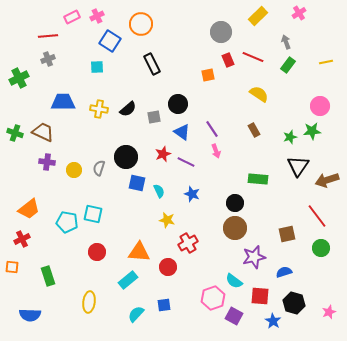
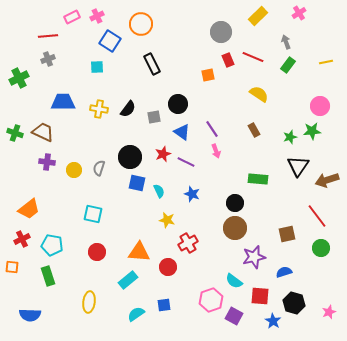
black semicircle at (128, 109): rotated 12 degrees counterclockwise
black circle at (126, 157): moved 4 px right
cyan pentagon at (67, 222): moved 15 px left, 23 px down
pink hexagon at (213, 298): moved 2 px left, 2 px down
cyan semicircle at (136, 314): rotated 12 degrees clockwise
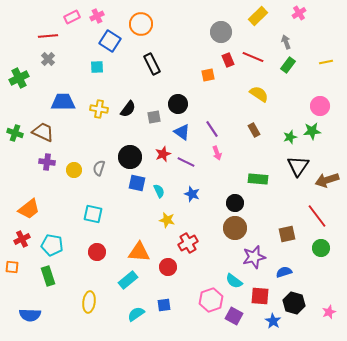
gray cross at (48, 59): rotated 24 degrees counterclockwise
pink arrow at (216, 151): moved 1 px right, 2 px down
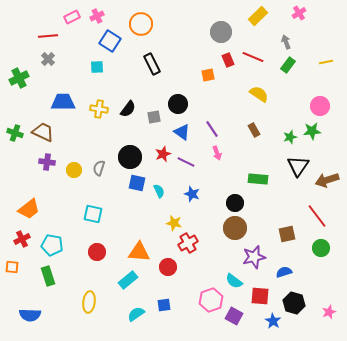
yellow star at (167, 220): moved 7 px right, 3 px down
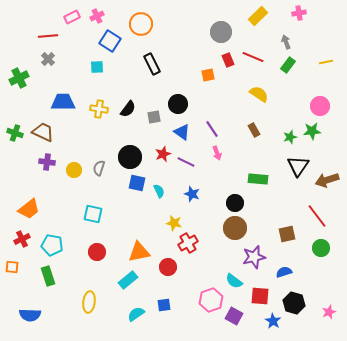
pink cross at (299, 13): rotated 24 degrees clockwise
orange triangle at (139, 252): rotated 15 degrees counterclockwise
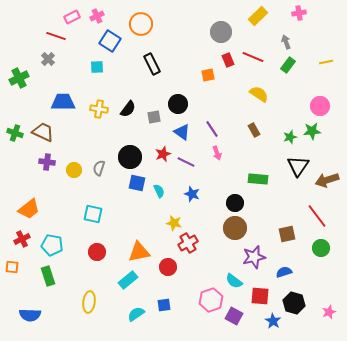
red line at (48, 36): moved 8 px right; rotated 24 degrees clockwise
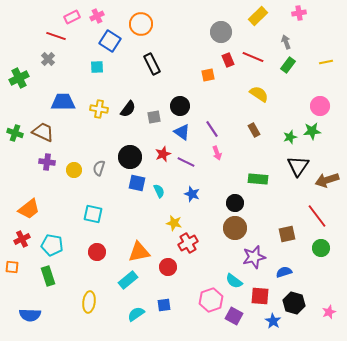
black circle at (178, 104): moved 2 px right, 2 px down
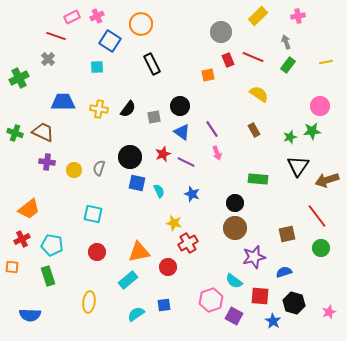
pink cross at (299, 13): moved 1 px left, 3 px down
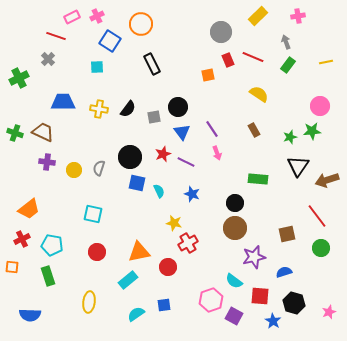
black circle at (180, 106): moved 2 px left, 1 px down
blue triangle at (182, 132): rotated 18 degrees clockwise
